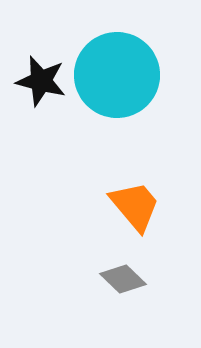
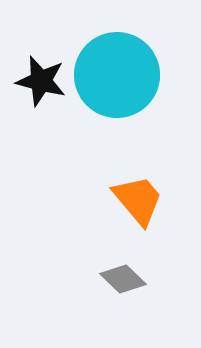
orange trapezoid: moved 3 px right, 6 px up
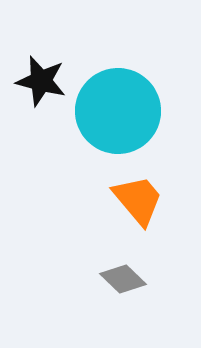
cyan circle: moved 1 px right, 36 px down
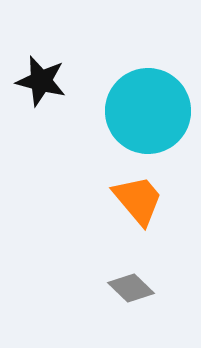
cyan circle: moved 30 px right
gray diamond: moved 8 px right, 9 px down
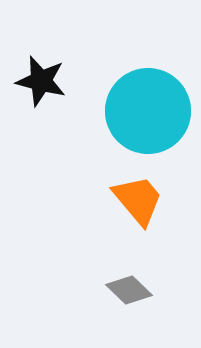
gray diamond: moved 2 px left, 2 px down
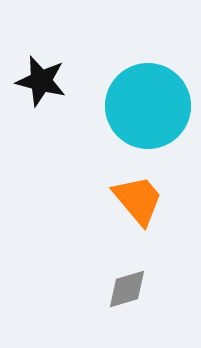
cyan circle: moved 5 px up
gray diamond: moved 2 px left, 1 px up; rotated 60 degrees counterclockwise
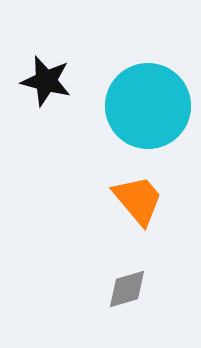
black star: moved 5 px right
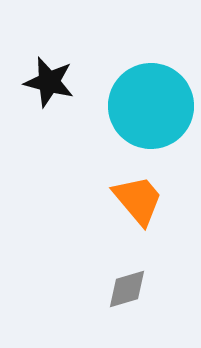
black star: moved 3 px right, 1 px down
cyan circle: moved 3 px right
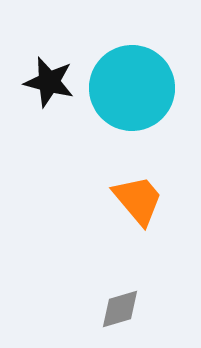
cyan circle: moved 19 px left, 18 px up
gray diamond: moved 7 px left, 20 px down
